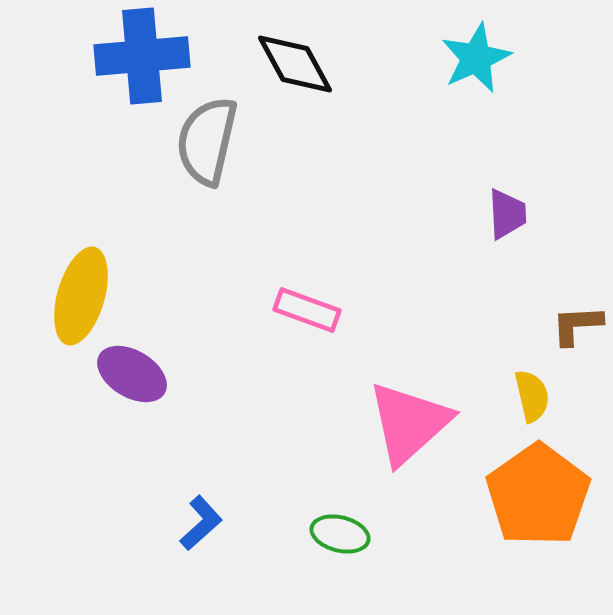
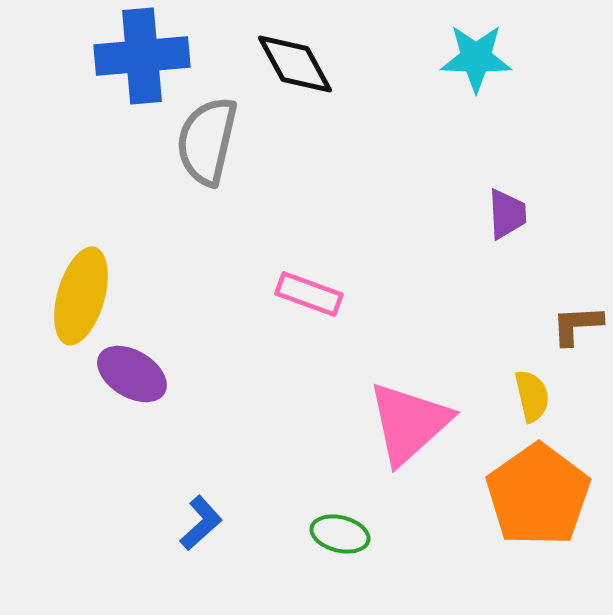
cyan star: rotated 26 degrees clockwise
pink rectangle: moved 2 px right, 16 px up
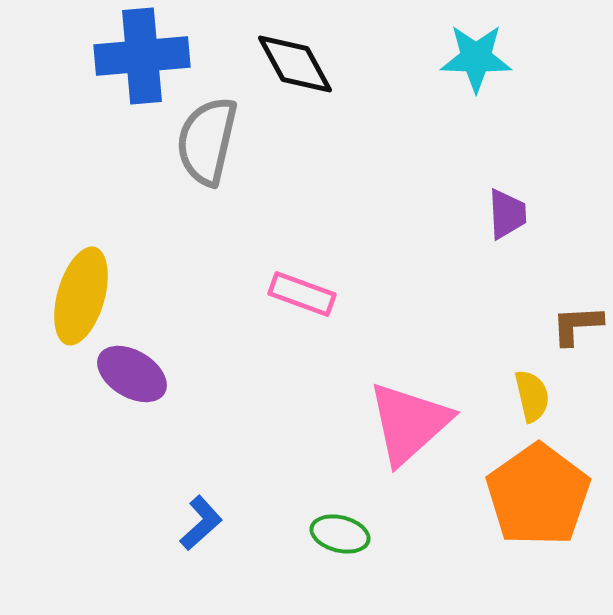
pink rectangle: moved 7 px left
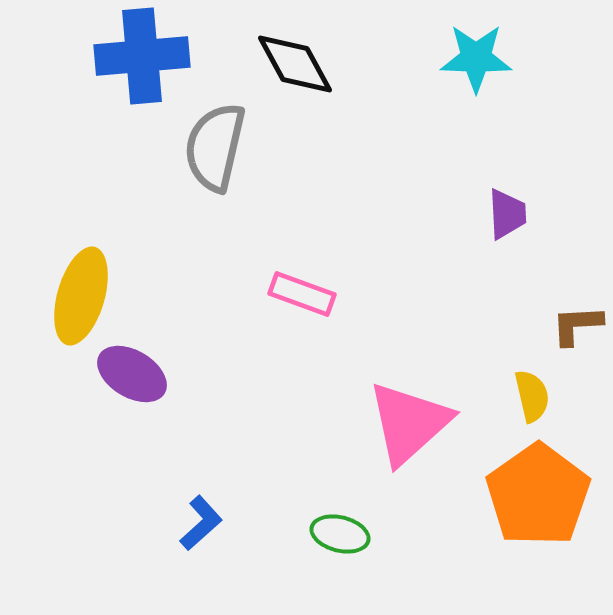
gray semicircle: moved 8 px right, 6 px down
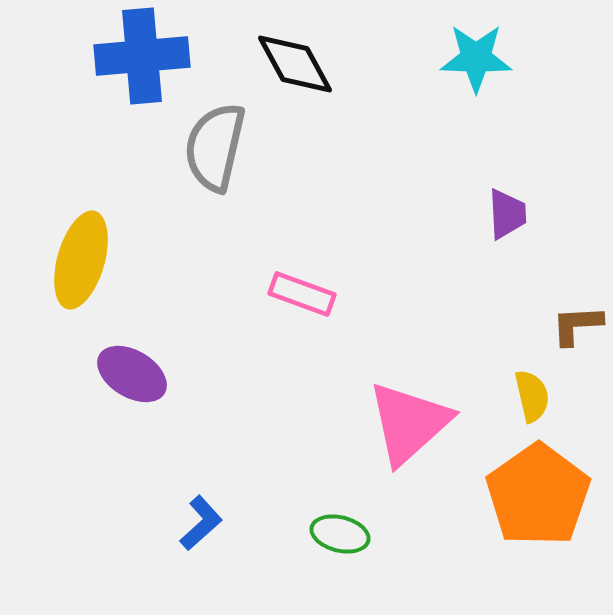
yellow ellipse: moved 36 px up
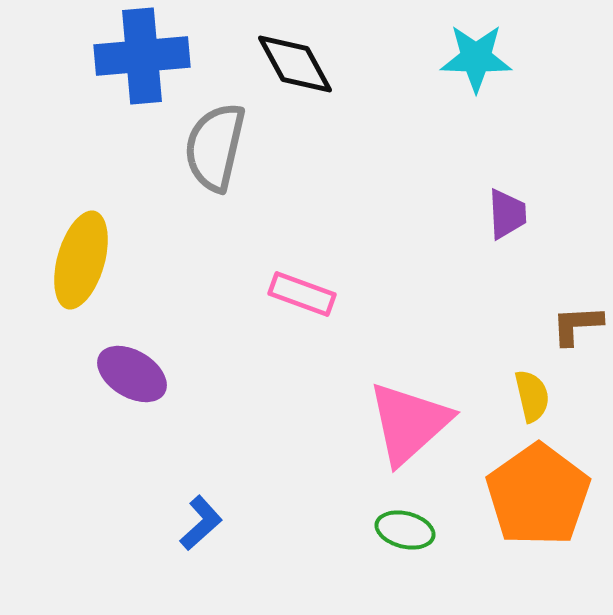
green ellipse: moved 65 px right, 4 px up
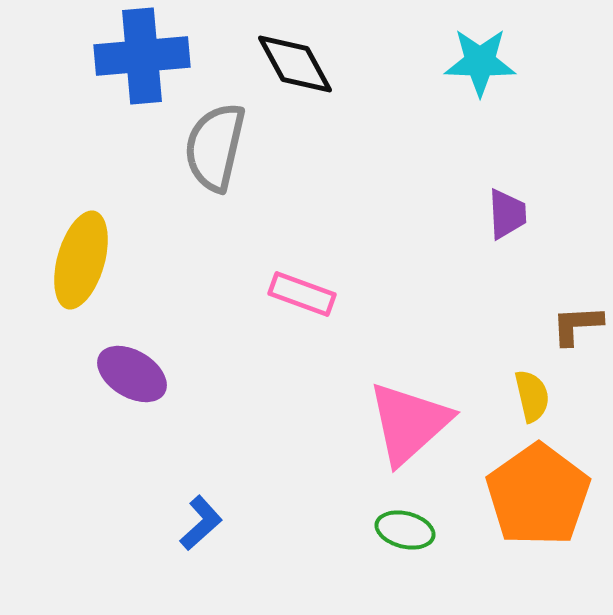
cyan star: moved 4 px right, 4 px down
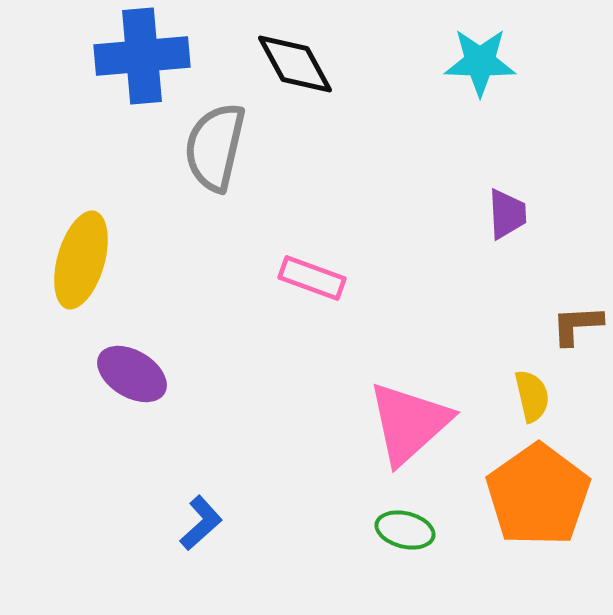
pink rectangle: moved 10 px right, 16 px up
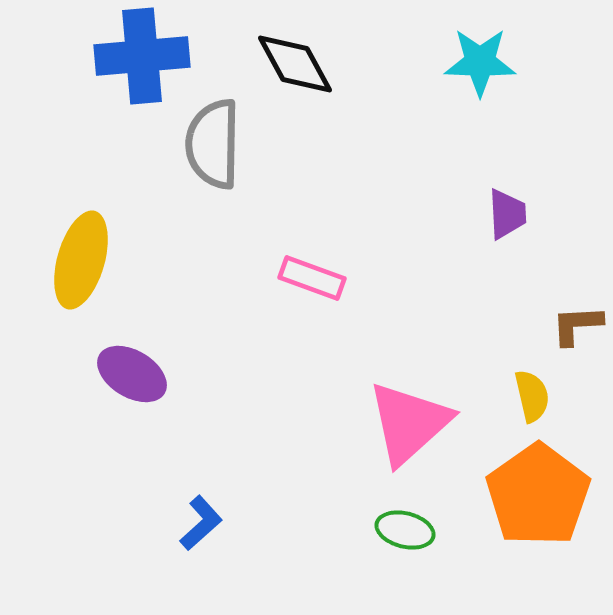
gray semicircle: moved 2 px left, 3 px up; rotated 12 degrees counterclockwise
